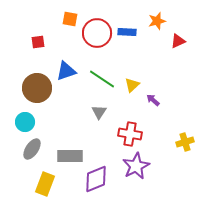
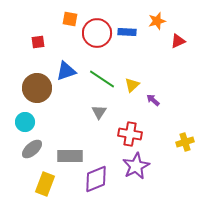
gray ellipse: rotated 15 degrees clockwise
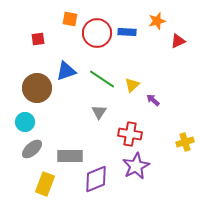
red square: moved 3 px up
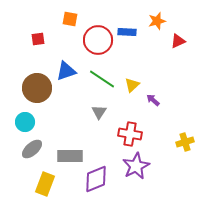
red circle: moved 1 px right, 7 px down
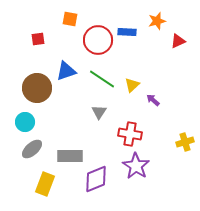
purple star: rotated 12 degrees counterclockwise
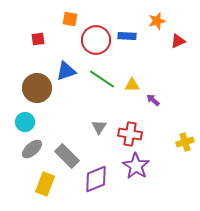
blue rectangle: moved 4 px down
red circle: moved 2 px left
yellow triangle: rotated 42 degrees clockwise
gray triangle: moved 15 px down
gray rectangle: moved 3 px left; rotated 45 degrees clockwise
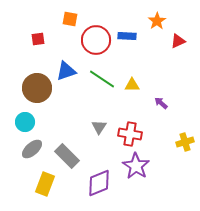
orange star: rotated 18 degrees counterclockwise
purple arrow: moved 8 px right, 3 px down
purple diamond: moved 3 px right, 4 px down
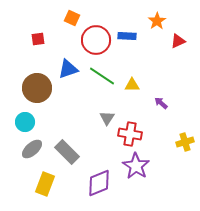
orange square: moved 2 px right, 1 px up; rotated 14 degrees clockwise
blue triangle: moved 2 px right, 2 px up
green line: moved 3 px up
gray triangle: moved 8 px right, 9 px up
gray rectangle: moved 4 px up
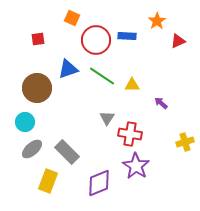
yellow rectangle: moved 3 px right, 3 px up
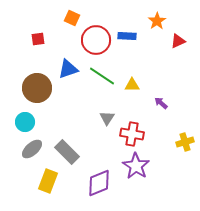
red cross: moved 2 px right
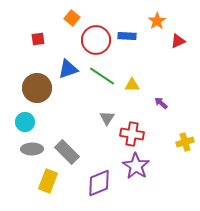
orange square: rotated 14 degrees clockwise
gray ellipse: rotated 40 degrees clockwise
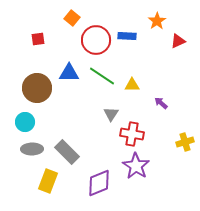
blue triangle: moved 1 px right, 4 px down; rotated 20 degrees clockwise
gray triangle: moved 4 px right, 4 px up
